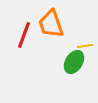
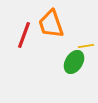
yellow line: moved 1 px right
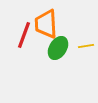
orange trapezoid: moved 5 px left; rotated 16 degrees clockwise
green ellipse: moved 16 px left, 14 px up
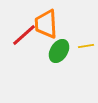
red line: rotated 28 degrees clockwise
green ellipse: moved 1 px right, 3 px down
